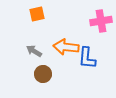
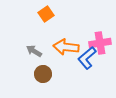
orange square: moved 9 px right; rotated 21 degrees counterclockwise
pink cross: moved 1 px left, 22 px down
blue L-shape: rotated 45 degrees clockwise
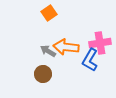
orange square: moved 3 px right, 1 px up
gray arrow: moved 14 px right
blue L-shape: moved 3 px right, 2 px down; rotated 20 degrees counterclockwise
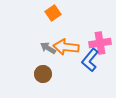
orange square: moved 4 px right
gray arrow: moved 3 px up
blue L-shape: rotated 10 degrees clockwise
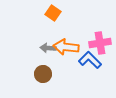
orange square: rotated 21 degrees counterclockwise
gray arrow: rotated 28 degrees counterclockwise
blue L-shape: rotated 95 degrees clockwise
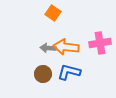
blue L-shape: moved 21 px left, 12 px down; rotated 30 degrees counterclockwise
